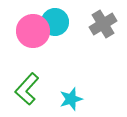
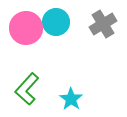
cyan circle: moved 1 px right
pink circle: moved 7 px left, 3 px up
cyan star: rotated 20 degrees counterclockwise
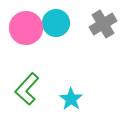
cyan circle: moved 1 px down
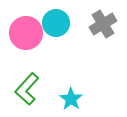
pink circle: moved 5 px down
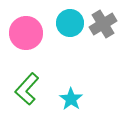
cyan circle: moved 14 px right
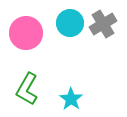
green L-shape: rotated 12 degrees counterclockwise
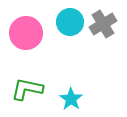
cyan circle: moved 1 px up
green L-shape: rotated 72 degrees clockwise
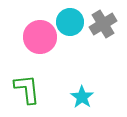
pink circle: moved 14 px right, 4 px down
green L-shape: rotated 72 degrees clockwise
cyan star: moved 11 px right, 2 px up
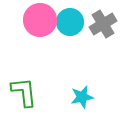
pink circle: moved 17 px up
green L-shape: moved 3 px left, 3 px down
cyan star: rotated 25 degrees clockwise
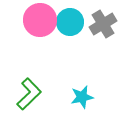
green L-shape: moved 5 px right, 2 px down; rotated 52 degrees clockwise
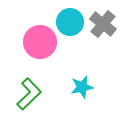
pink circle: moved 22 px down
gray cross: rotated 20 degrees counterclockwise
cyan star: moved 10 px up
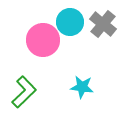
pink circle: moved 3 px right, 2 px up
cyan star: rotated 20 degrees clockwise
green L-shape: moved 5 px left, 2 px up
